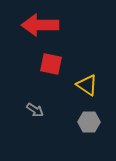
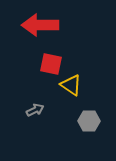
yellow triangle: moved 16 px left
gray arrow: rotated 60 degrees counterclockwise
gray hexagon: moved 1 px up
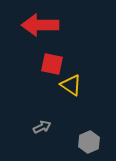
red square: moved 1 px right
gray arrow: moved 7 px right, 17 px down
gray hexagon: moved 21 px down; rotated 25 degrees counterclockwise
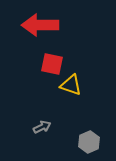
yellow triangle: rotated 15 degrees counterclockwise
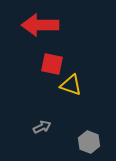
gray hexagon: rotated 15 degrees counterclockwise
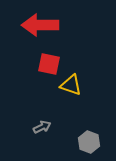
red square: moved 3 px left
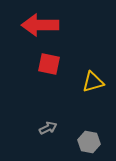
yellow triangle: moved 22 px right, 3 px up; rotated 35 degrees counterclockwise
gray arrow: moved 6 px right, 1 px down
gray hexagon: rotated 10 degrees counterclockwise
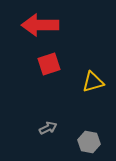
red square: rotated 30 degrees counterclockwise
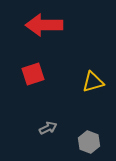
red arrow: moved 4 px right
red square: moved 16 px left, 10 px down
gray hexagon: rotated 10 degrees clockwise
